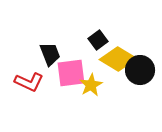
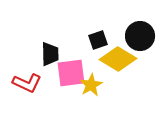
black square: rotated 18 degrees clockwise
black trapezoid: rotated 20 degrees clockwise
black circle: moved 34 px up
red L-shape: moved 2 px left, 1 px down
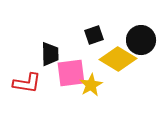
black circle: moved 1 px right, 4 px down
black square: moved 4 px left, 5 px up
red L-shape: rotated 16 degrees counterclockwise
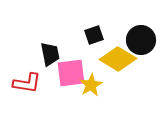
black trapezoid: rotated 10 degrees counterclockwise
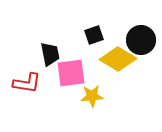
yellow star: moved 1 px right, 11 px down; rotated 25 degrees clockwise
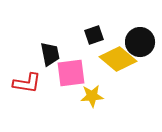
black circle: moved 1 px left, 2 px down
yellow diamond: rotated 9 degrees clockwise
